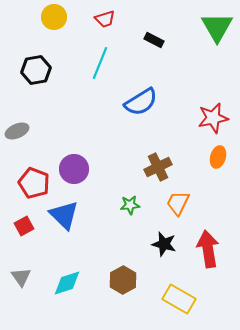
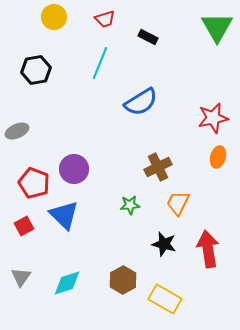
black rectangle: moved 6 px left, 3 px up
gray triangle: rotated 10 degrees clockwise
yellow rectangle: moved 14 px left
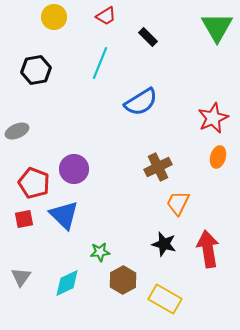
red trapezoid: moved 1 px right, 3 px up; rotated 15 degrees counterclockwise
black rectangle: rotated 18 degrees clockwise
red star: rotated 12 degrees counterclockwise
green star: moved 30 px left, 47 px down
red square: moved 7 px up; rotated 18 degrees clockwise
cyan diamond: rotated 8 degrees counterclockwise
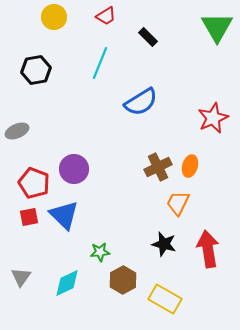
orange ellipse: moved 28 px left, 9 px down
red square: moved 5 px right, 2 px up
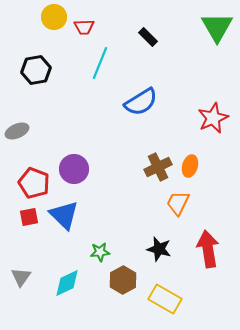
red trapezoid: moved 22 px left, 11 px down; rotated 30 degrees clockwise
black star: moved 5 px left, 5 px down
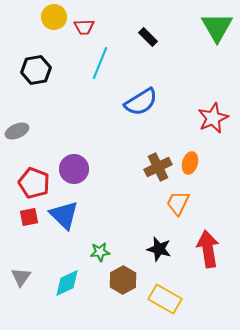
orange ellipse: moved 3 px up
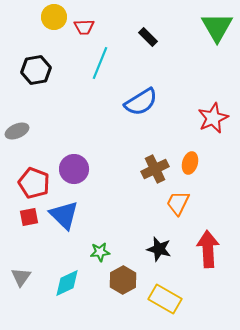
brown cross: moved 3 px left, 2 px down
red arrow: rotated 6 degrees clockwise
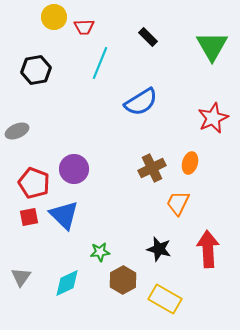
green triangle: moved 5 px left, 19 px down
brown cross: moved 3 px left, 1 px up
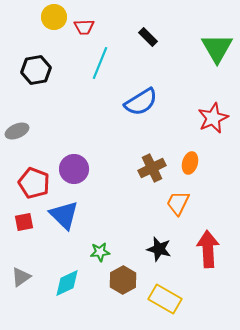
green triangle: moved 5 px right, 2 px down
red square: moved 5 px left, 5 px down
gray triangle: rotated 20 degrees clockwise
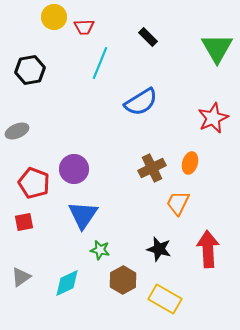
black hexagon: moved 6 px left
blue triangle: moved 19 px right; rotated 20 degrees clockwise
green star: moved 2 px up; rotated 18 degrees clockwise
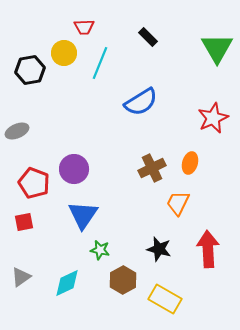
yellow circle: moved 10 px right, 36 px down
